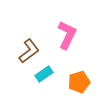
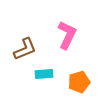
brown L-shape: moved 4 px left, 2 px up; rotated 15 degrees clockwise
cyan rectangle: rotated 30 degrees clockwise
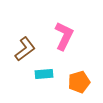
pink L-shape: moved 3 px left, 1 px down
brown L-shape: rotated 15 degrees counterclockwise
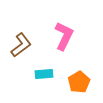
brown L-shape: moved 4 px left, 4 px up
orange pentagon: rotated 15 degrees counterclockwise
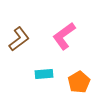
pink L-shape: rotated 152 degrees counterclockwise
brown L-shape: moved 2 px left, 6 px up
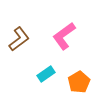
cyan rectangle: moved 2 px right; rotated 30 degrees counterclockwise
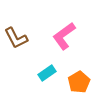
brown L-shape: moved 3 px left, 1 px up; rotated 100 degrees clockwise
cyan rectangle: moved 1 px right, 1 px up
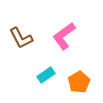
brown L-shape: moved 5 px right
cyan rectangle: moved 1 px left, 2 px down
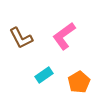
cyan rectangle: moved 2 px left
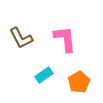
pink L-shape: moved 1 px right, 3 px down; rotated 120 degrees clockwise
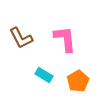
cyan rectangle: rotated 66 degrees clockwise
orange pentagon: moved 1 px left, 1 px up
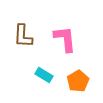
brown L-shape: moved 2 px right, 2 px up; rotated 30 degrees clockwise
